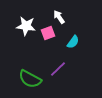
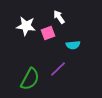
cyan semicircle: moved 3 px down; rotated 48 degrees clockwise
green semicircle: rotated 90 degrees counterclockwise
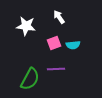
pink square: moved 6 px right, 10 px down
purple line: moved 2 px left; rotated 42 degrees clockwise
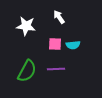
pink square: moved 1 px right, 1 px down; rotated 24 degrees clockwise
green semicircle: moved 3 px left, 8 px up
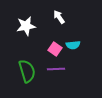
white star: rotated 18 degrees counterclockwise
pink square: moved 5 px down; rotated 32 degrees clockwise
green semicircle: rotated 45 degrees counterclockwise
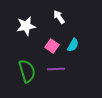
cyan semicircle: rotated 56 degrees counterclockwise
pink square: moved 3 px left, 3 px up
